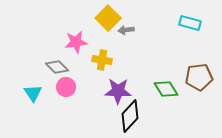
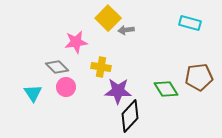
yellow cross: moved 1 px left, 7 px down
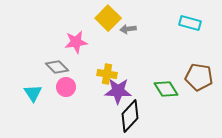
gray arrow: moved 2 px right, 1 px up
yellow cross: moved 6 px right, 7 px down
brown pentagon: rotated 16 degrees clockwise
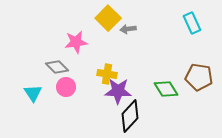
cyan rectangle: moved 2 px right; rotated 50 degrees clockwise
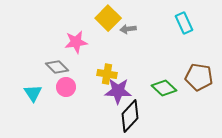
cyan rectangle: moved 8 px left
green diamond: moved 2 px left, 1 px up; rotated 15 degrees counterclockwise
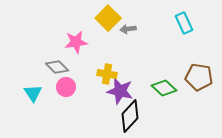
purple star: moved 2 px right; rotated 12 degrees clockwise
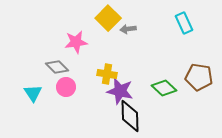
black diamond: rotated 44 degrees counterclockwise
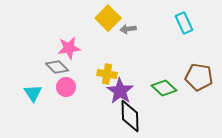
pink star: moved 7 px left, 6 px down
purple star: rotated 20 degrees clockwise
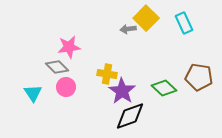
yellow square: moved 38 px right
pink star: moved 1 px up
purple star: moved 2 px right
black diamond: rotated 72 degrees clockwise
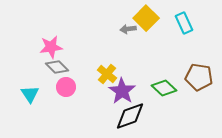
pink star: moved 18 px left
yellow cross: rotated 30 degrees clockwise
cyan triangle: moved 3 px left, 1 px down
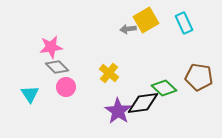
yellow square: moved 2 px down; rotated 15 degrees clockwise
yellow cross: moved 2 px right, 1 px up
purple star: moved 4 px left, 20 px down
black diamond: moved 13 px right, 13 px up; rotated 12 degrees clockwise
